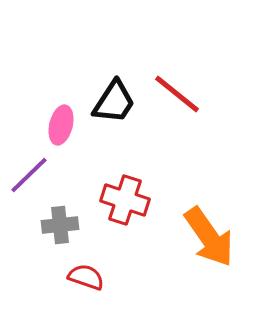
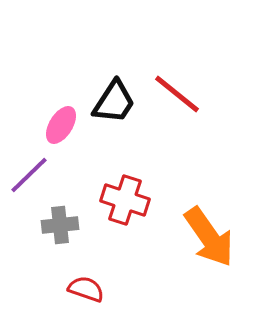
pink ellipse: rotated 18 degrees clockwise
red semicircle: moved 12 px down
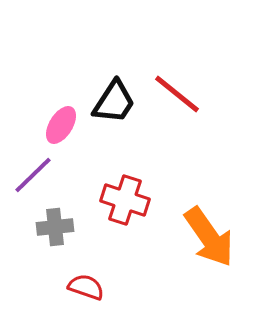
purple line: moved 4 px right
gray cross: moved 5 px left, 2 px down
red semicircle: moved 2 px up
